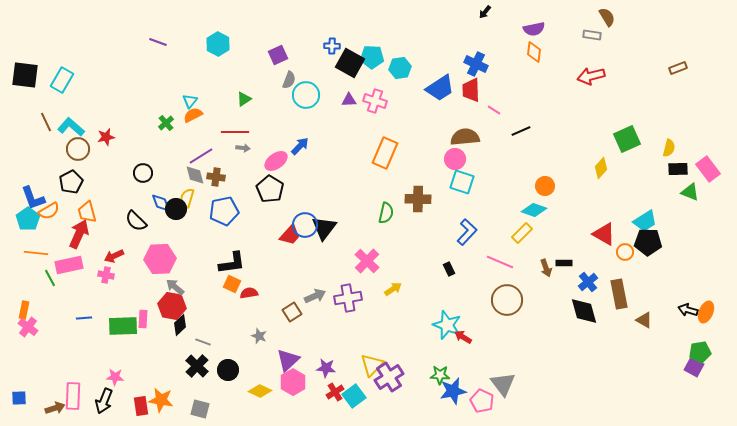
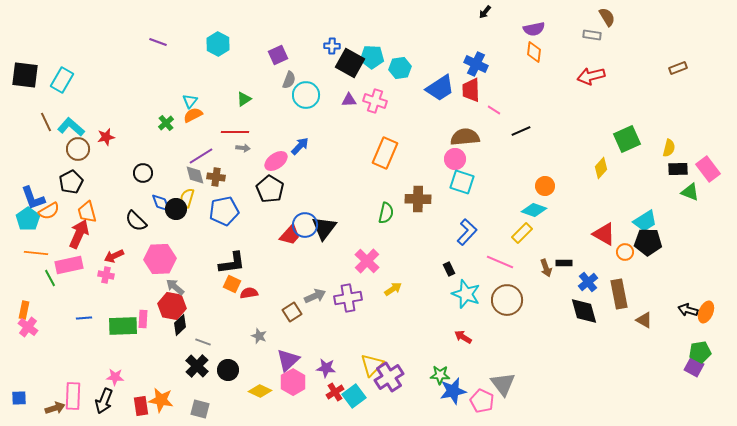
cyan star at (447, 325): moved 19 px right, 31 px up
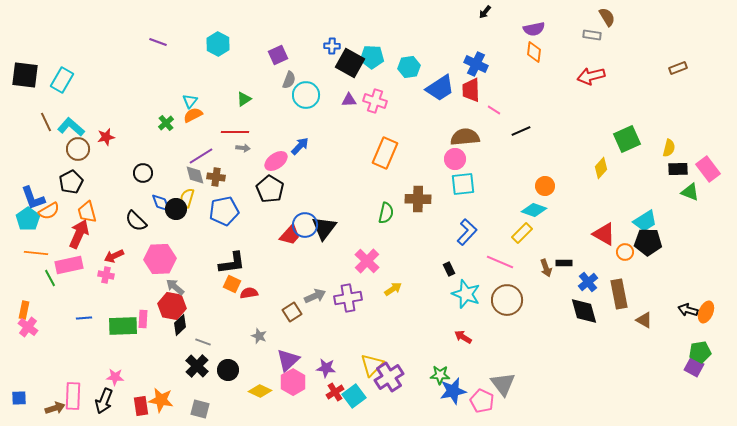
cyan hexagon at (400, 68): moved 9 px right, 1 px up
cyan square at (462, 182): moved 1 px right, 2 px down; rotated 25 degrees counterclockwise
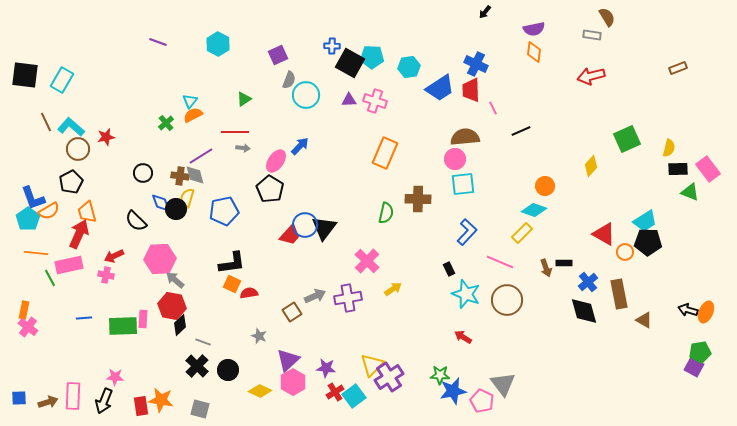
pink line at (494, 110): moved 1 px left, 2 px up; rotated 32 degrees clockwise
pink ellipse at (276, 161): rotated 20 degrees counterclockwise
yellow diamond at (601, 168): moved 10 px left, 2 px up
brown cross at (216, 177): moved 36 px left, 1 px up
gray arrow at (175, 287): moved 7 px up
brown arrow at (55, 408): moved 7 px left, 6 px up
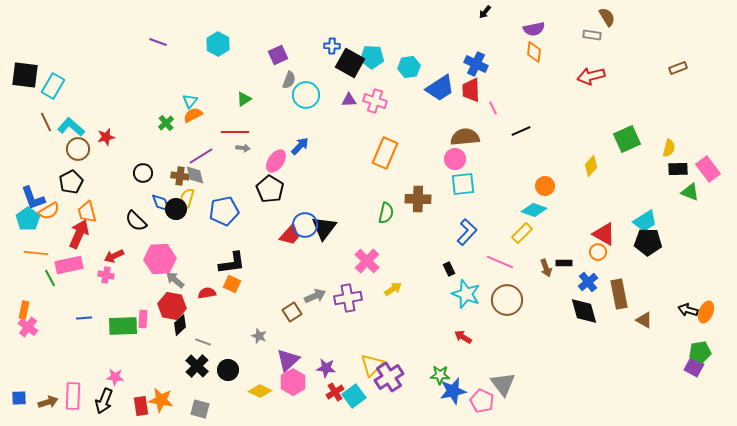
cyan rectangle at (62, 80): moved 9 px left, 6 px down
orange circle at (625, 252): moved 27 px left
red semicircle at (249, 293): moved 42 px left
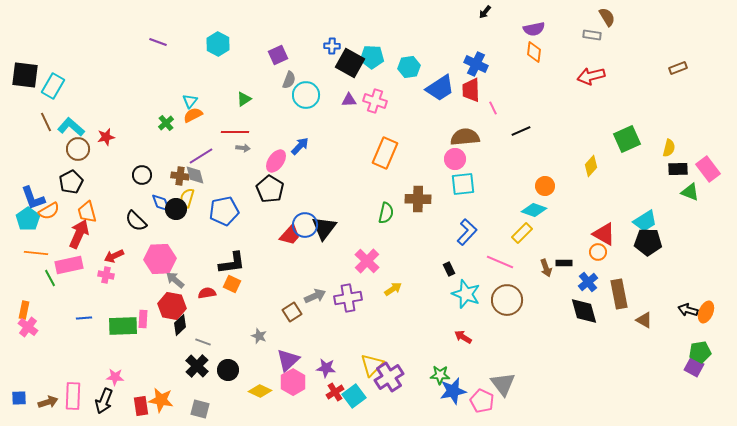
black circle at (143, 173): moved 1 px left, 2 px down
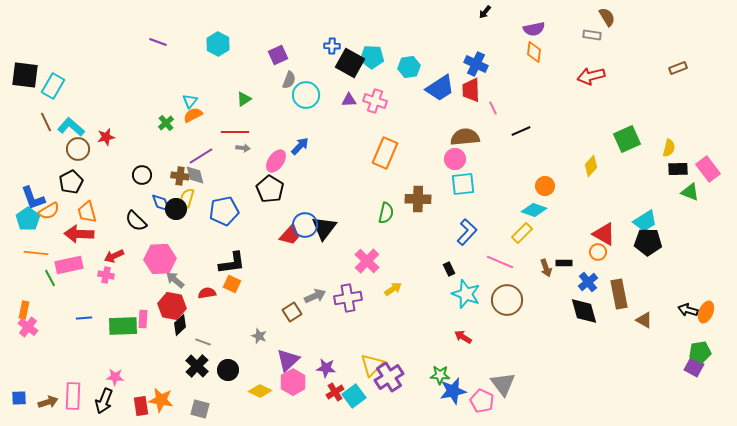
red arrow at (79, 234): rotated 112 degrees counterclockwise
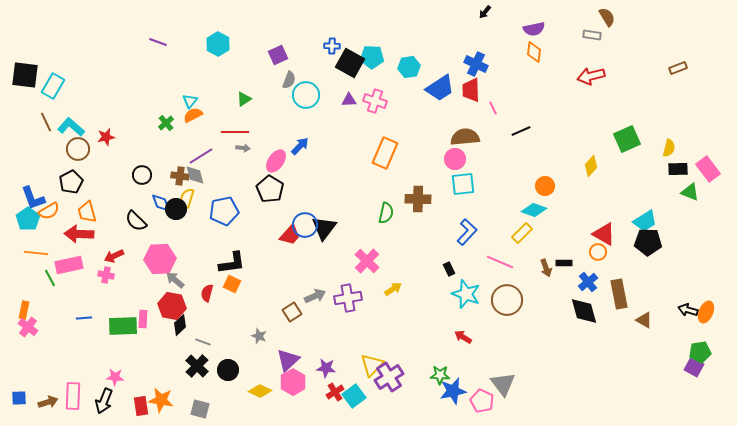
red semicircle at (207, 293): rotated 66 degrees counterclockwise
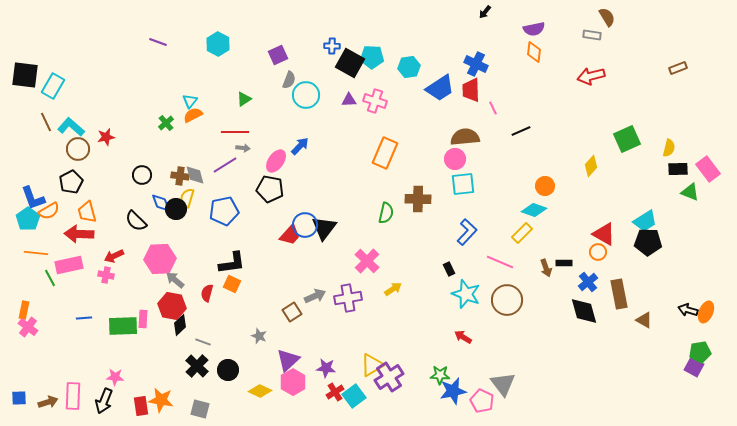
purple line at (201, 156): moved 24 px right, 9 px down
black pentagon at (270, 189): rotated 20 degrees counterclockwise
yellow triangle at (372, 365): rotated 15 degrees clockwise
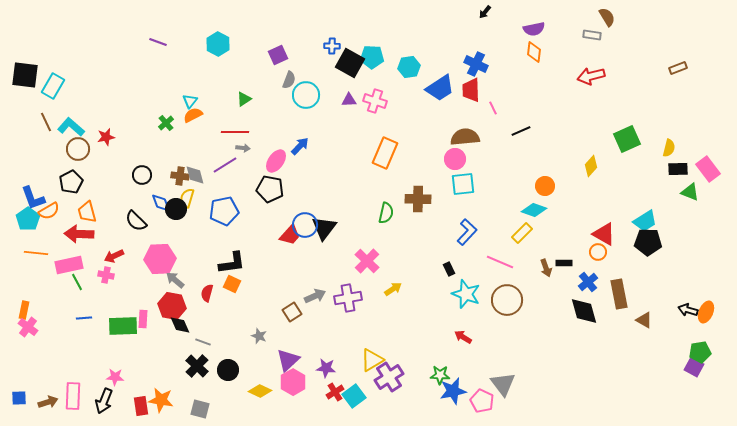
green line at (50, 278): moved 27 px right, 4 px down
black diamond at (180, 325): rotated 70 degrees counterclockwise
yellow triangle at (372, 365): moved 5 px up
